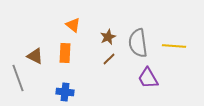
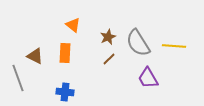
gray semicircle: rotated 24 degrees counterclockwise
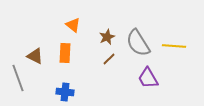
brown star: moved 1 px left
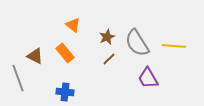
gray semicircle: moved 1 px left
orange rectangle: rotated 42 degrees counterclockwise
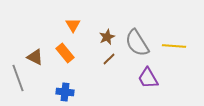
orange triangle: rotated 21 degrees clockwise
brown triangle: moved 1 px down
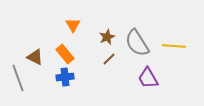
orange rectangle: moved 1 px down
blue cross: moved 15 px up; rotated 12 degrees counterclockwise
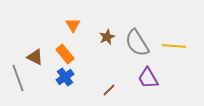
brown line: moved 31 px down
blue cross: rotated 30 degrees counterclockwise
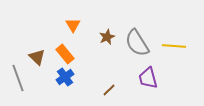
brown triangle: moved 2 px right; rotated 18 degrees clockwise
purple trapezoid: rotated 15 degrees clockwise
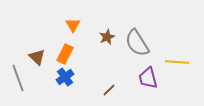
yellow line: moved 3 px right, 16 px down
orange rectangle: rotated 66 degrees clockwise
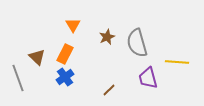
gray semicircle: rotated 16 degrees clockwise
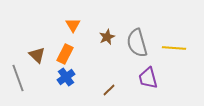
brown triangle: moved 2 px up
yellow line: moved 3 px left, 14 px up
blue cross: moved 1 px right
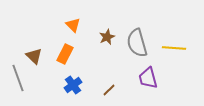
orange triangle: rotated 14 degrees counterclockwise
brown triangle: moved 3 px left, 1 px down
blue cross: moved 7 px right, 8 px down
